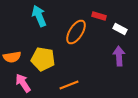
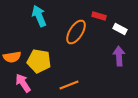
yellow pentagon: moved 4 px left, 2 px down
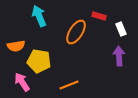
white rectangle: moved 1 px right; rotated 40 degrees clockwise
orange semicircle: moved 4 px right, 11 px up
pink arrow: moved 1 px left, 1 px up
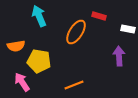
white rectangle: moved 7 px right; rotated 56 degrees counterclockwise
orange line: moved 5 px right
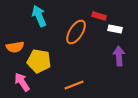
white rectangle: moved 13 px left
orange semicircle: moved 1 px left, 1 px down
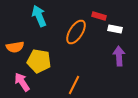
orange line: rotated 42 degrees counterclockwise
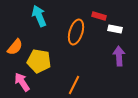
orange ellipse: rotated 15 degrees counterclockwise
orange semicircle: rotated 42 degrees counterclockwise
